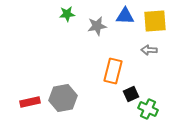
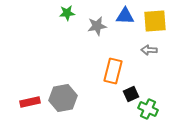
green star: moved 1 px up
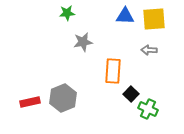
yellow square: moved 1 px left, 2 px up
gray star: moved 14 px left, 16 px down
orange rectangle: rotated 10 degrees counterclockwise
black square: rotated 21 degrees counterclockwise
gray hexagon: rotated 12 degrees counterclockwise
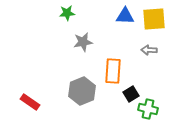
black square: rotated 14 degrees clockwise
gray hexagon: moved 19 px right, 7 px up
red rectangle: rotated 48 degrees clockwise
green cross: rotated 12 degrees counterclockwise
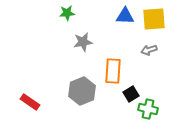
gray arrow: rotated 21 degrees counterclockwise
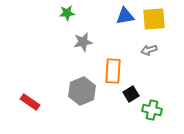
blue triangle: rotated 12 degrees counterclockwise
green cross: moved 4 px right, 1 px down
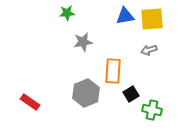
yellow square: moved 2 px left
gray hexagon: moved 4 px right, 2 px down
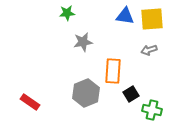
blue triangle: rotated 18 degrees clockwise
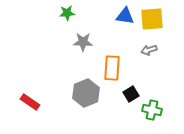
gray star: rotated 12 degrees clockwise
orange rectangle: moved 1 px left, 3 px up
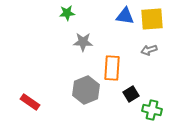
gray hexagon: moved 3 px up
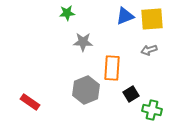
blue triangle: rotated 30 degrees counterclockwise
